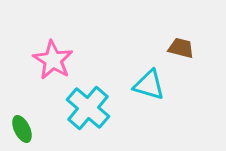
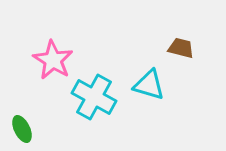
cyan cross: moved 6 px right, 11 px up; rotated 12 degrees counterclockwise
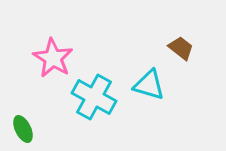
brown trapezoid: rotated 24 degrees clockwise
pink star: moved 2 px up
green ellipse: moved 1 px right
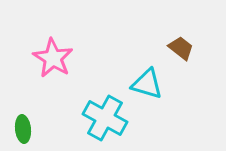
cyan triangle: moved 2 px left, 1 px up
cyan cross: moved 11 px right, 21 px down
green ellipse: rotated 20 degrees clockwise
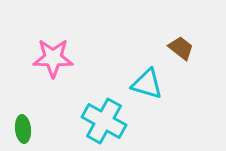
pink star: rotated 30 degrees counterclockwise
cyan cross: moved 1 px left, 3 px down
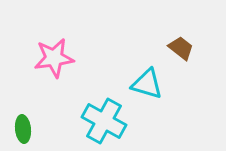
pink star: moved 1 px right; rotated 9 degrees counterclockwise
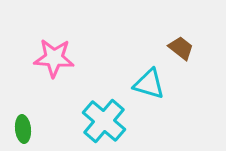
pink star: rotated 12 degrees clockwise
cyan triangle: moved 2 px right
cyan cross: rotated 12 degrees clockwise
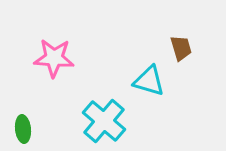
brown trapezoid: rotated 36 degrees clockwise
cyan triangle: moved 3 px up
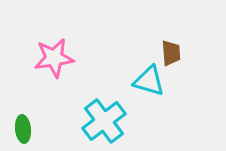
brown trapezoid: moved 10 px left, 5 px down; rotated 12 degrees clockwise
pink star: rotated 12 degrees counterclockwise
cyan cross: rotated 12 degrees clockwise
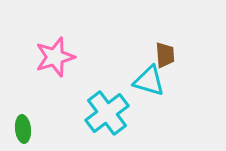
brown trapezoid: moved 6 px left, 2 px down
pink star: moved 1 px right, 1 px up; rotated 9 degrees counterclockwise
cyan cross: moved 3 px right, 8 px up
